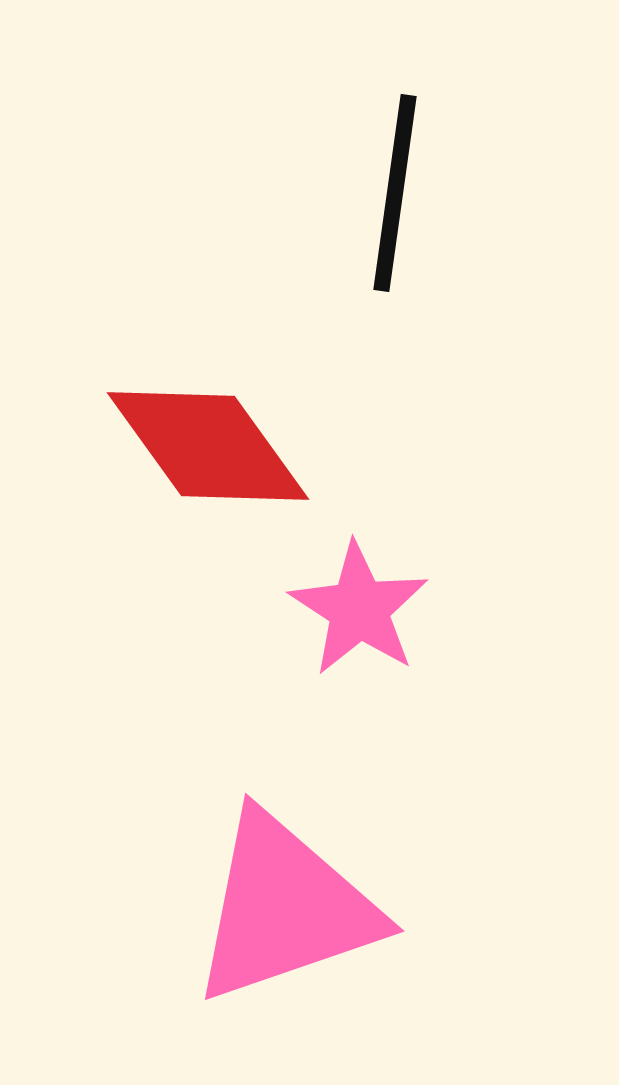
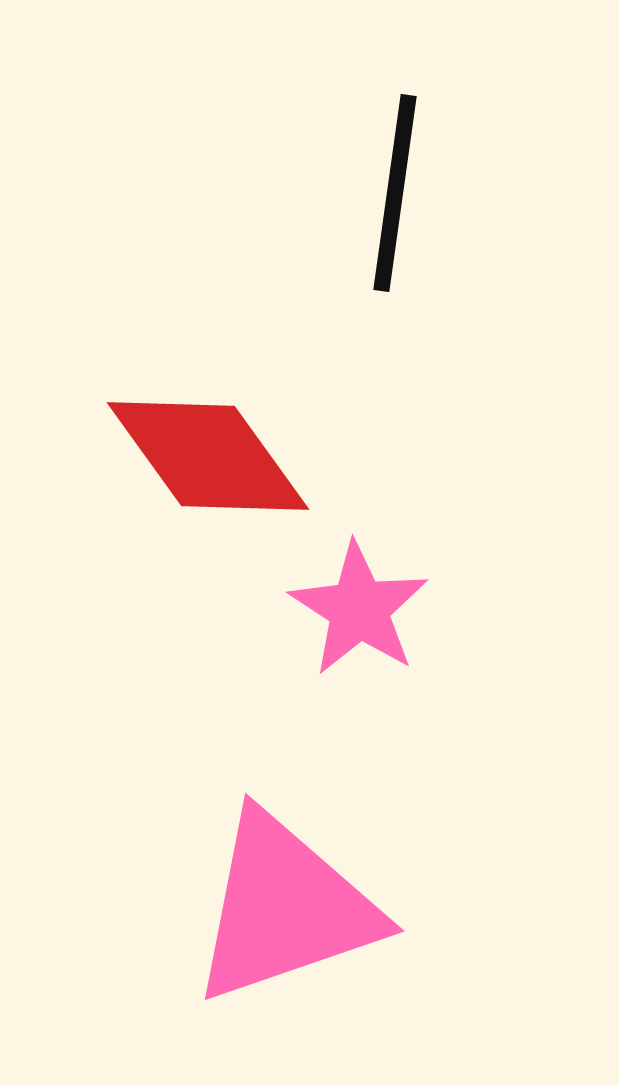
red diamond: moved 10 px down
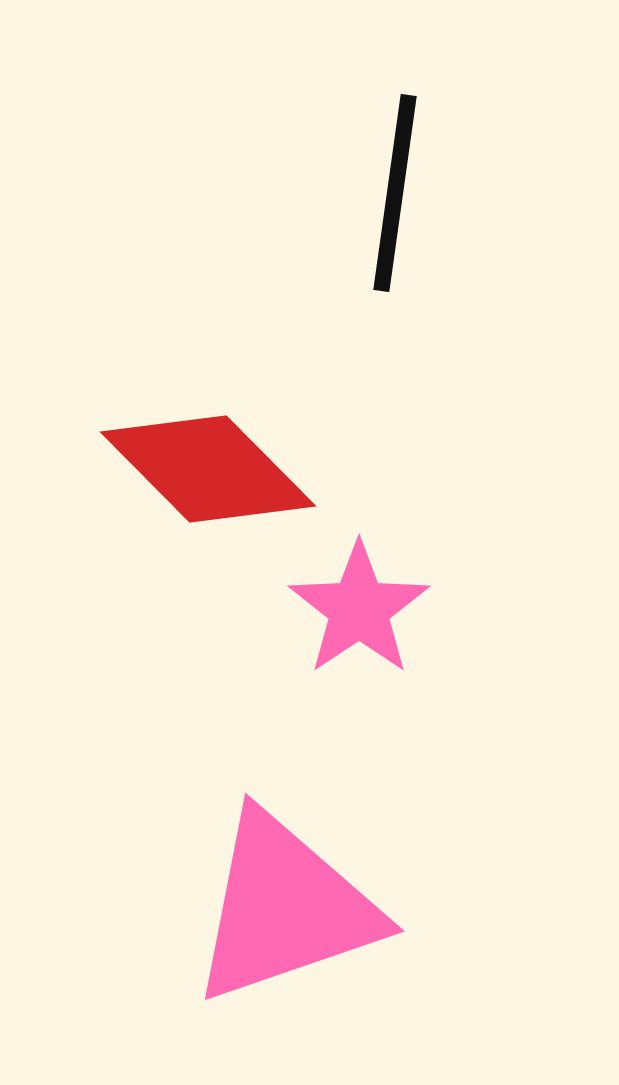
red diamond: moved 13 px down; rotated 9 degrees counterclockwise
pink star: rotated 5 degrees clockwise
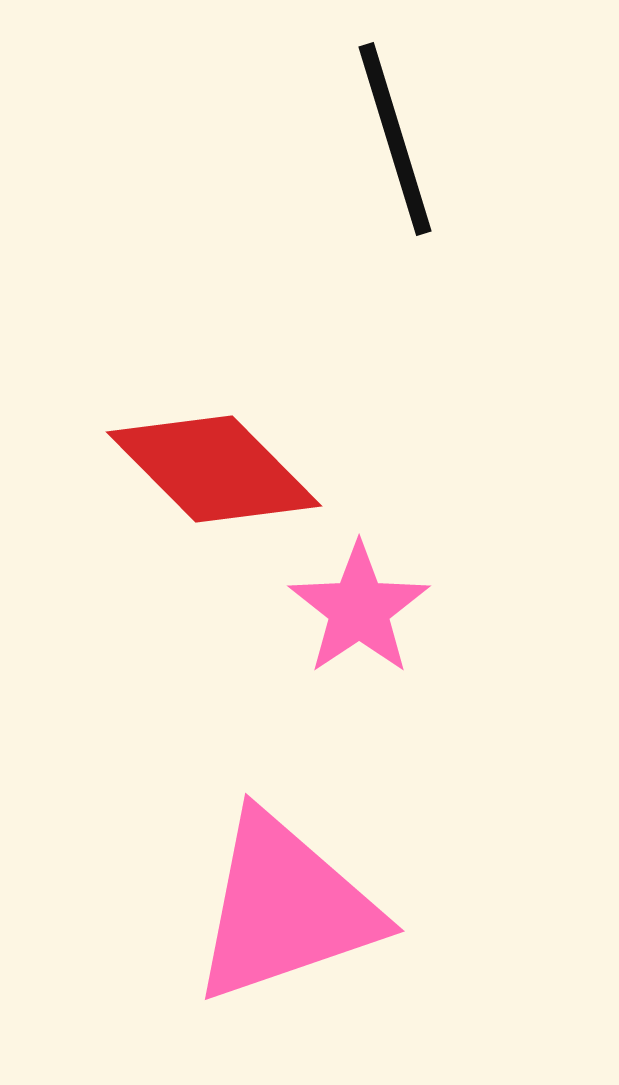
black line: moved 54 px up; rotated 25 degrees counterclockwise
red diamond: moved 6 px right
